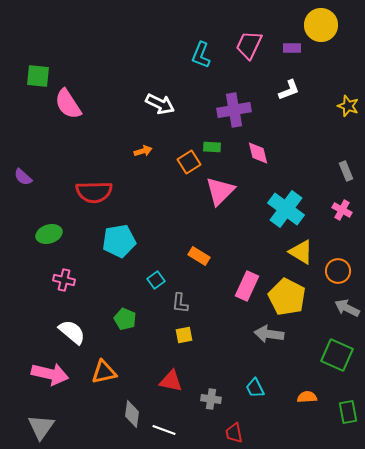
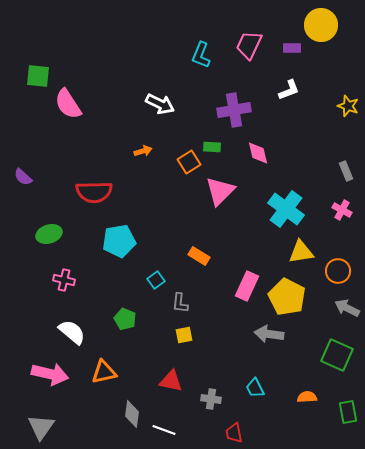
yellow triangle at (301, 252): rotated 40 degrees counterclockwise
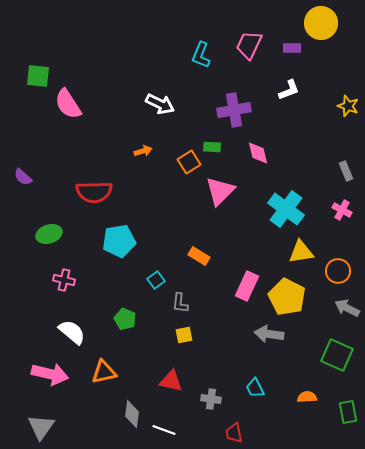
yellow circle at (321, 25): moved 2 px up
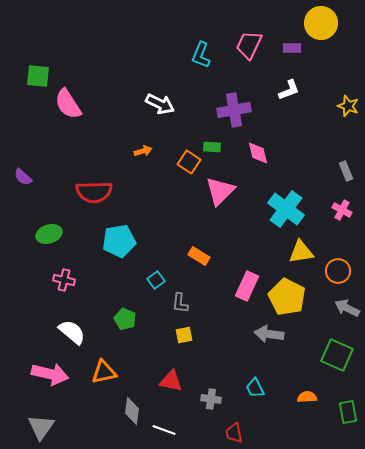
orange square at (189, 162): rotated 25 degrees counterclockwise
gray diamond at (132, 414): moved 3 px up
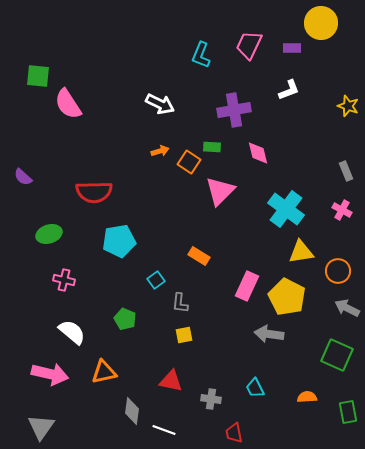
orange arrow at (143, 151): moved 17 px right
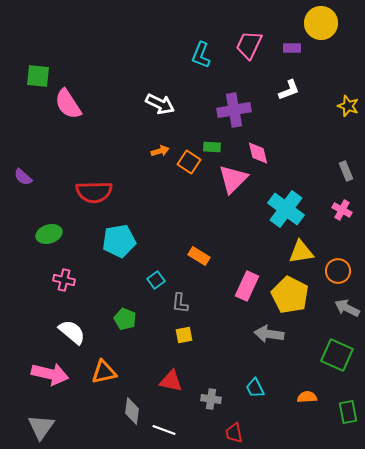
pink triangle at (220, 191): moved 13 px right, 12 px up
yellow pentagon at (287, 297): moved 3 px right, 2 px up
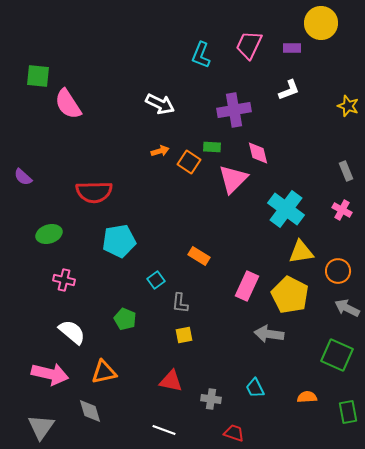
gray diamond at (132, 411): moved 42 px left; rotated 24 degrees counterclockwise
red trapezoid at (234, 433): rotated 120 degrees clockwise
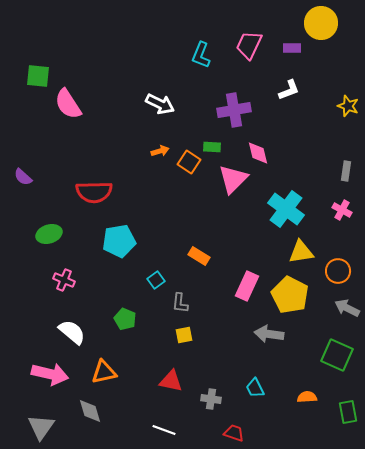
gray rectangle at (346, 171): rotated 30 degrees clockwise
pink cross at (64, 280): rotated 10 degrees clockwise
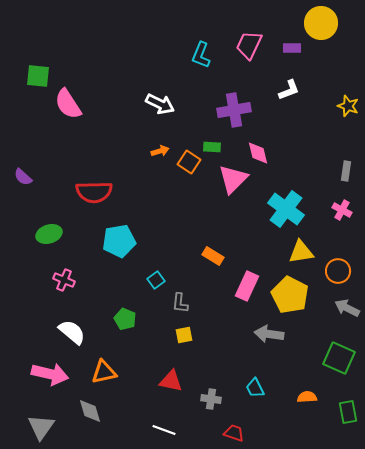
orange rectangle at (199, 256): moved 14 px right
green square at (337, 355): moved 2 px right, 3 px down
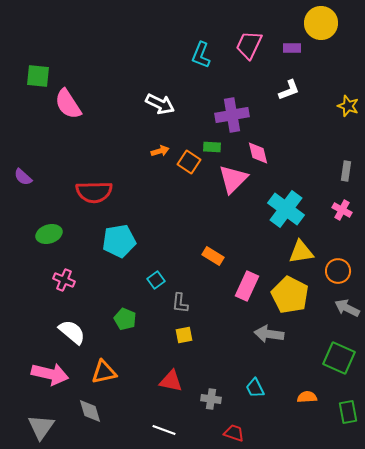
purple cross at (234, 110): moved 2 px left, 5 px down
